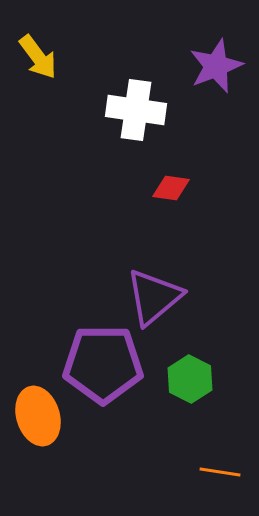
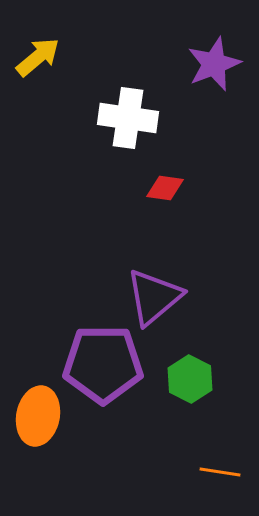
yellow arrow: rotated 93 degrees counterclockwise
purple star: moved 2 px left, 2 px up
white cross: moved 8 px left, 8 px down
red diamond: moved 6 px left
orange ellipse: rotated 28 degrees clockwise
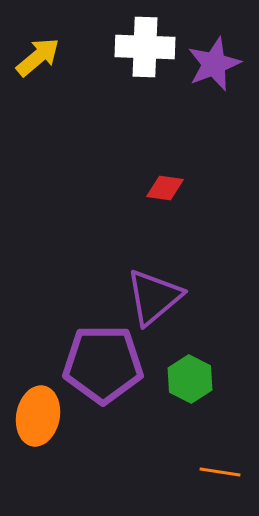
white cross: moved 17 px right, 71 px up; rotated 6 degrees counterclockwise
